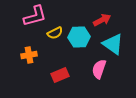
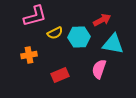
cyan triangle: rotated 25 degrees counterclockwise
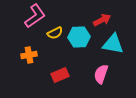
pink L-shape: rotated 20 degrees counterclockwise
pink semicircle: moved 2 px right, 5 px down
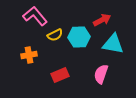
pink L-shape: rotated 95 degrees counterclockwise
yellow semicircle: moved 2 px down
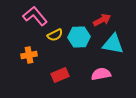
pink semicircle: rotated 60 degrees clockwise
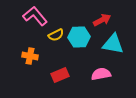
yellow semicircle: moved 1 px right
orange cross: moved 1 px right, 1 px down; rotated 21 degrees clockwise
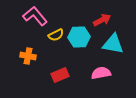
orange cross: moved 2 px left
pink semicircle: moved 1 px up
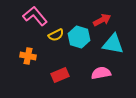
cyan hexagon: rotated 20 degrees clockwise
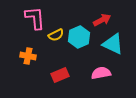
pink L-shape: moved 2 px down; rotated 35 degrees clockwise
cyan hexagon: rotated 20 degrees clockwise
cyan triangle: rotated 15 degrees clockwise
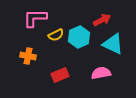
pink L-shape: rotated 85 degrees counterclockwise
